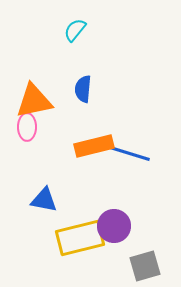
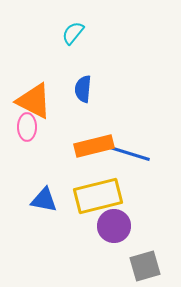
cyan semicircle: moved 2 px left, 3 px down
orange triangle: rotated 39 degrees clockwise
yellow rectangle: moved 18 px right, 42 px up
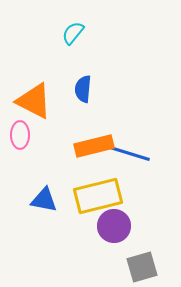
pink ellipse: moved 7 px left, 8 px down
gray square: moved 3 px left, 1 px down
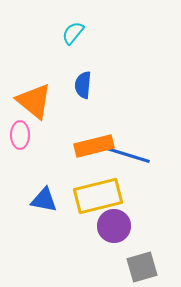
blue semicircle: moved 4 px up
orange triangle: rotated 12 degrees clockwise
blue line: moved 2 px down
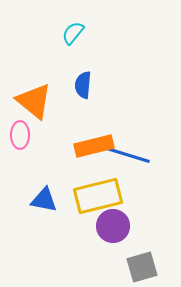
purple circle: moved 1 px left
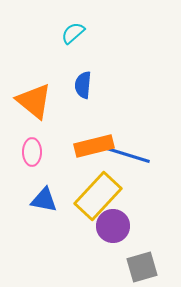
cyan semicircle: rotated 10 degrees clockwise
pink ellipse: moved 12 px right, 17 px down
yellow rectangle: rotated 33 degrees counterclockwise
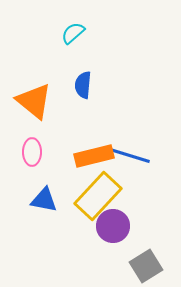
orange rectangle: moved 10 px down
gray square: moved 4 px right, 1 px up; rotated 16 degrees counterclockwise
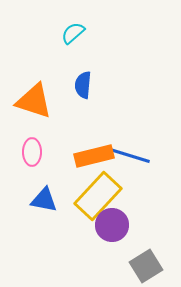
orange triangle: rotated 21 degrees counterclockwise
purple circle: moved 1 px left, 1 px up
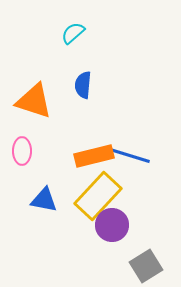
pink ellipse: moved 10 px left, 1 px up
